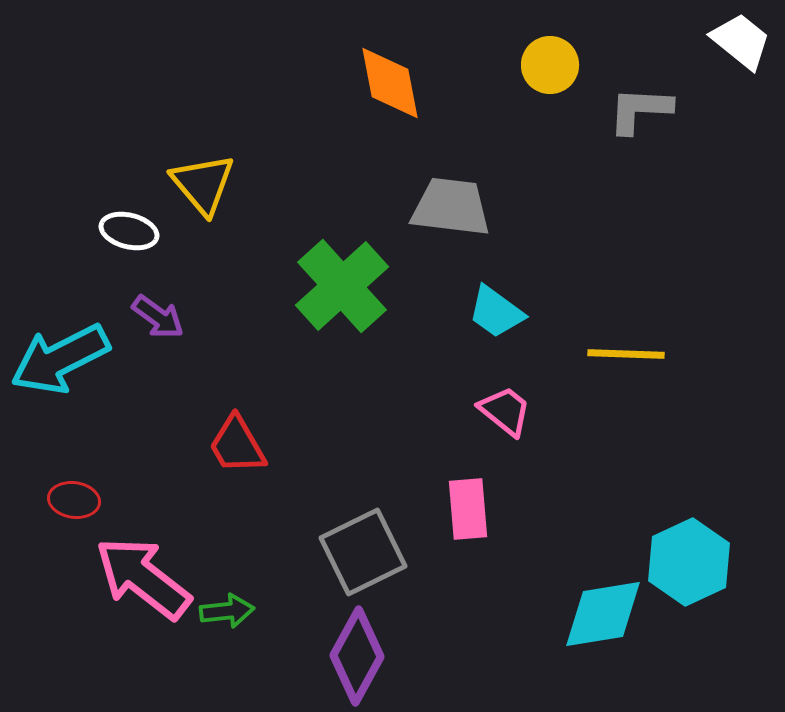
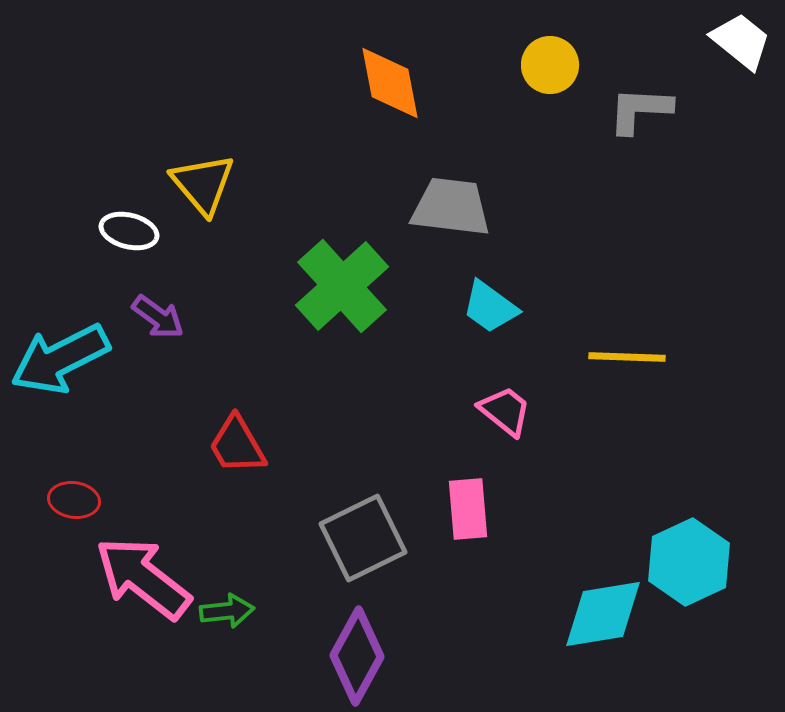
cyan trapezoid: moved 6 px left, 5 px up
yellow line: moved 1 px right, 3 px down
gray square: moved 14 px up
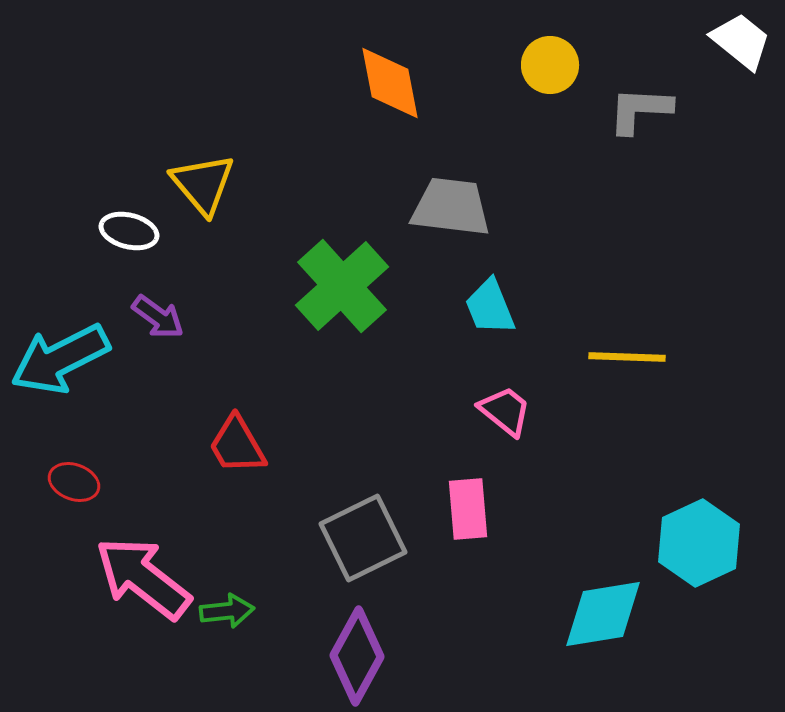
cyan trapezoid: rotated 32 degrees clockwise
red ellipse: moved 18 px up; rotated 12 degrees clockwise
cyan hexagon: moved 10 px right, 19 px up
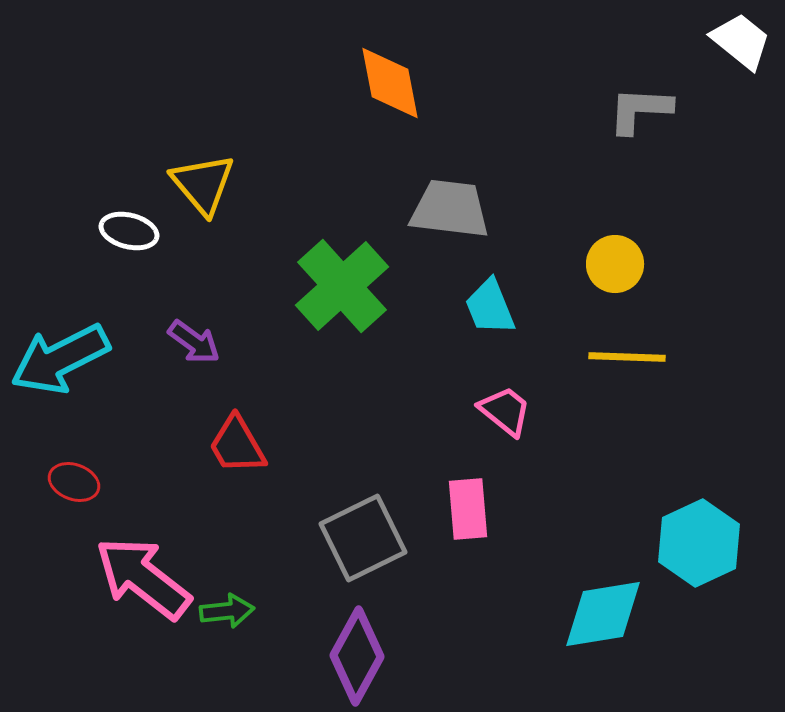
yellow circle: moved 65 px right, 199 px down
gray trapezoid: moved 1 px left, 2 px down
purple arrow: moved 36 px right, 25 px down
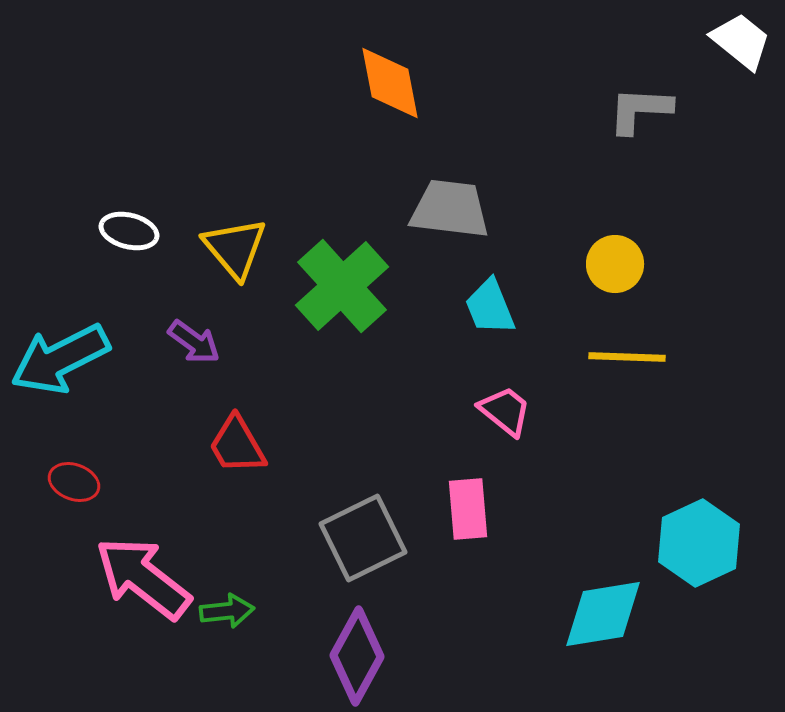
yellow triangle: moved 32 px right, 64 px down
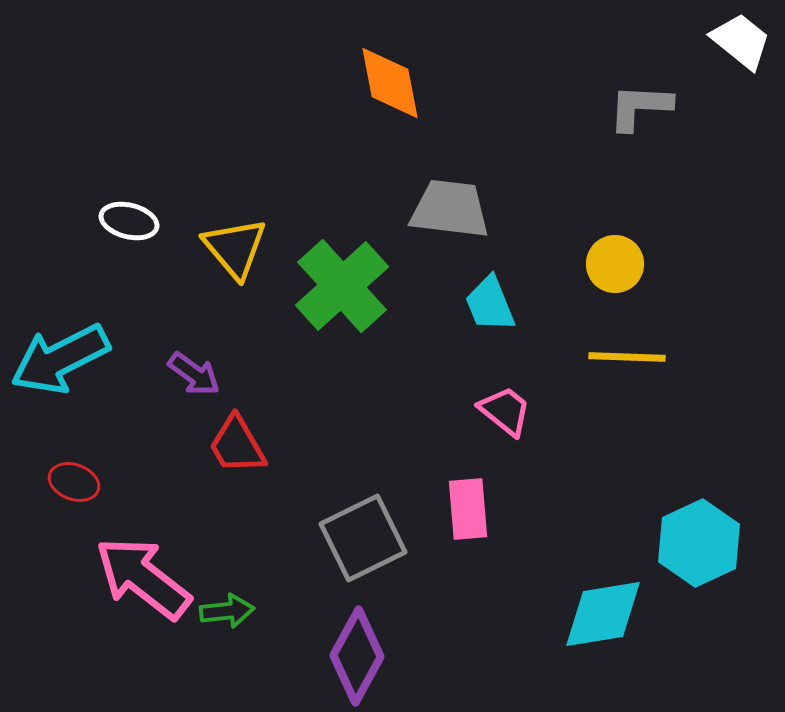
gray L-shape: moved 3 px up
white ellipse: moved 10 px up
cyan trapezoid: moved 3 px up
purple arrow: moved 32 px down
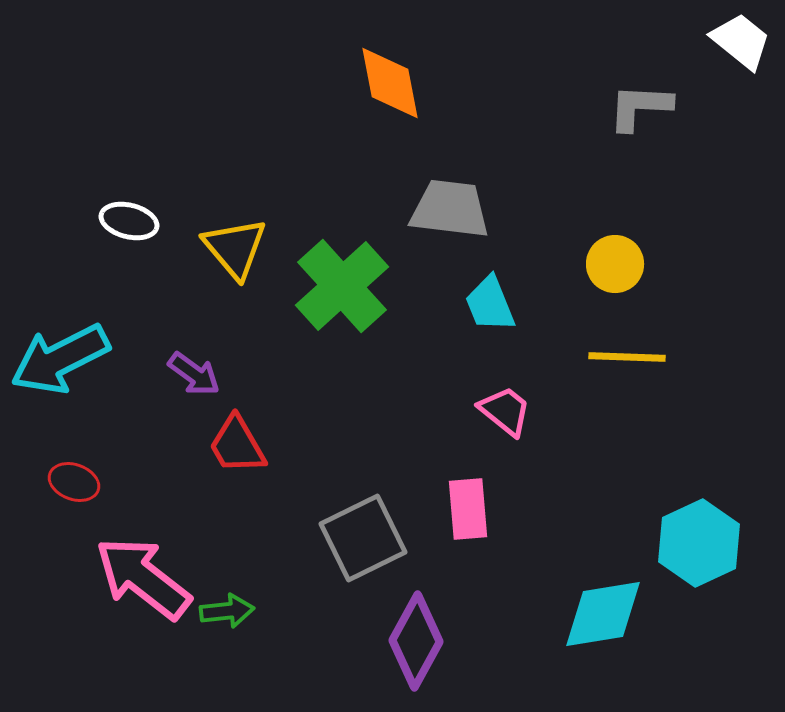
purple diamond: moved 59 px right, 15 px up
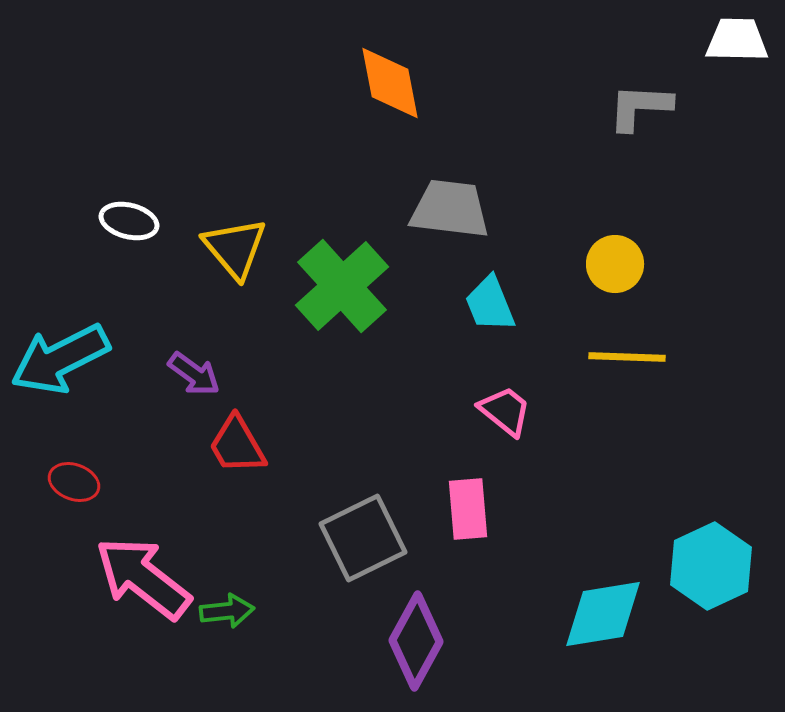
white trapezoid: moved 4 px left, 1 px up; rotated 38 degrees counterclockwise
cyan hexagon: moved 12 px right, 23 px down
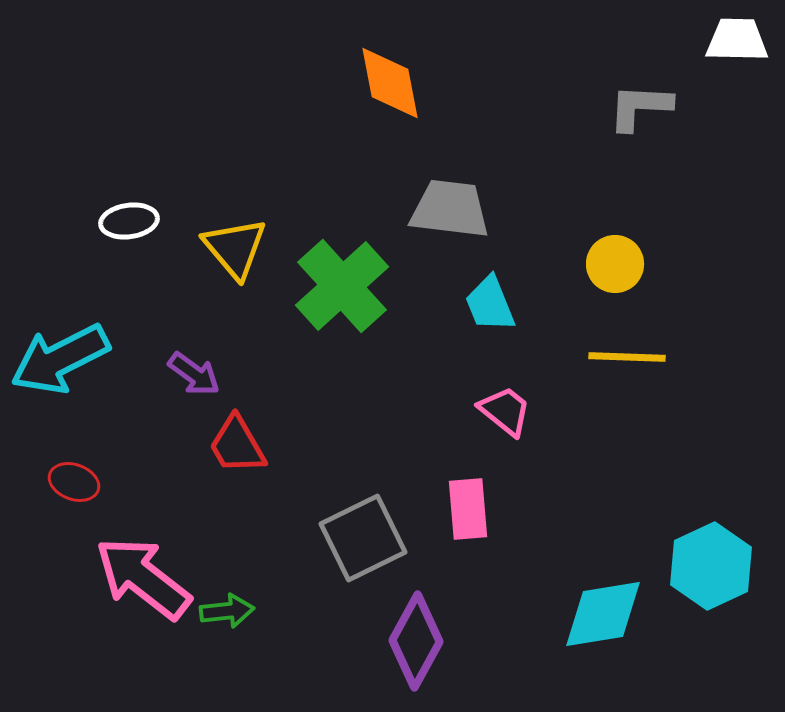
white ellipse: rotated 22 degrees counterclockwise
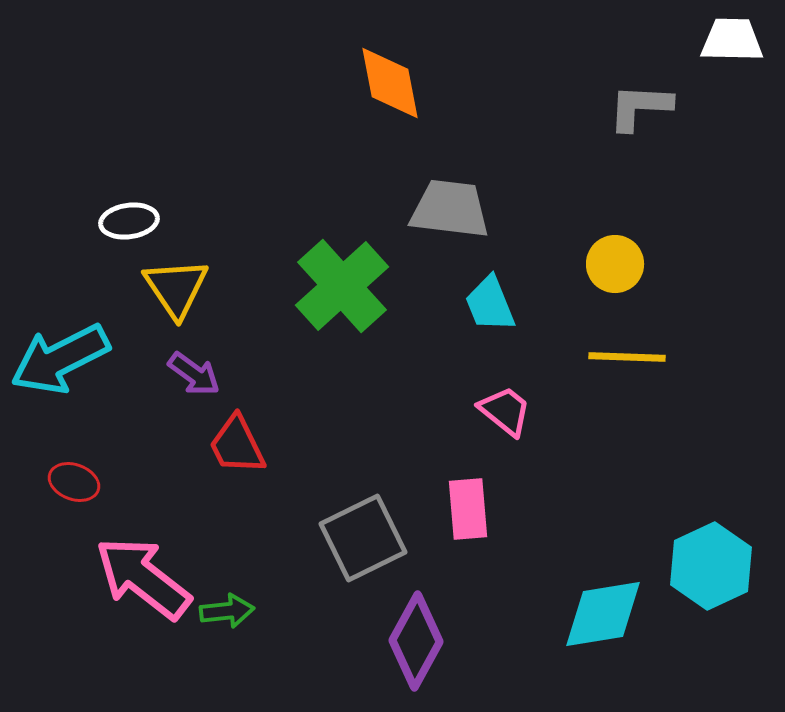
white trapezoid: moved 5 px left
yellow triangle: moved 59 px left, 40 px down; rotated 6 degrees clockwise
red trapezoid: rotated 4 degrees clockwise
